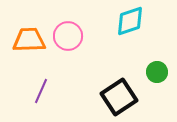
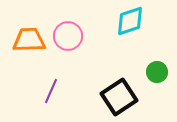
purple line: moved 10 px right
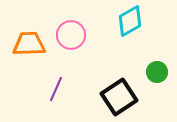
cyan diamond: rotated 12 degrees counterclockwise
pink circle: moved 3 px right, 1 px up
orange trapezoid: moved 4 px down
purple line: moved 5 px right, 2 px up
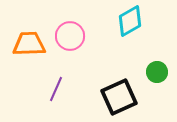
pink circle: moved 1 px left, 1 px down
black square: rotated 9 degrees clockwise
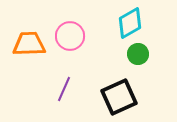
cyan diamond: moved 2 px down
green circle: moved 19 px left, 18 px up
purple line: moved 8 px right
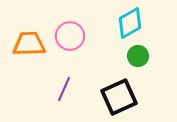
green circle: moved 2 px down
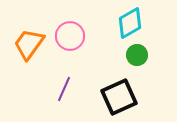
orange trapezoid: rotated 52 degrees counterclockwise
green circle: moved 1 px left, 1 px up
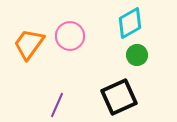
purple line: moved 7 px left, 16 px down
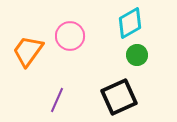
orange trapezoid: moved 1 px left, 7 px down
purple line: moved 5 px up
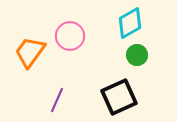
orange trapezoid: moved 2 px right, 1 px down
